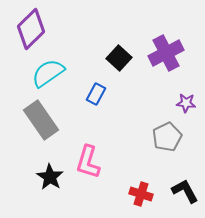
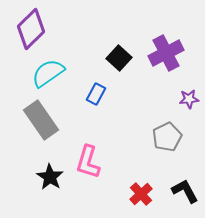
purple star: moved 3 px right, 4 px up; rotated 12 degrees counterclockwise
red cross: rotated 30 degrees clockwise
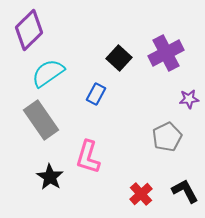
purple diamond: moved 2 px left, 1 px down
pink L-shape: moved 5 px up
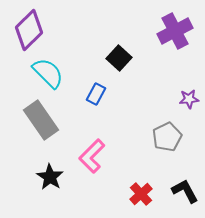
purple cross: moved 9 px right, 22 px up
cyan semicircle: rotated 80 degrees clockwise
pink L-shape: moved 4 px right, 1 px up; rotated 28 degrees clockwise
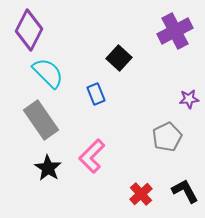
purple diamond: rotated 18 degrees counterclockwise
blue rectangle: rotated 50 degrees counterclockwise
black star: moved 2 px left, 9 px up
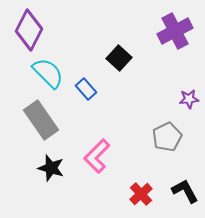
blue rectangle: moved 10 px left, 5 px up; rotated 20 degrees counterclockwise
pink L-shape: moved 5 px right
black star: moved 3 px right; rotated 16 degrees counterclockwise
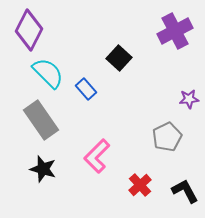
black star: moved 8 px left, 1 px down
red cross: moved 1 px left, 9 px up
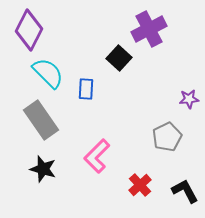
purple cross: moved 26 px left, 2 px up
blue rectangle: rotated 45 degrees clockwise
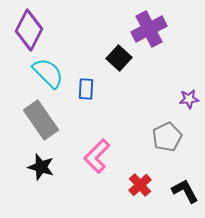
black star: moved 2 px left, 2 px up
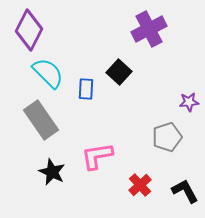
black square: moved 14 px down
purple star: moved 3 px down
gray pentagon: rotated 8 degrees clockwise
pink L-shape: rotated 36 degrees clockwise
black star: moved 11 px right, 5 px down; rotated 8 degrees clockwise
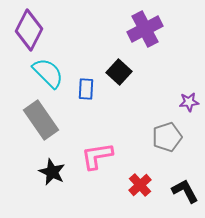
purple cross: moved 4 px left
